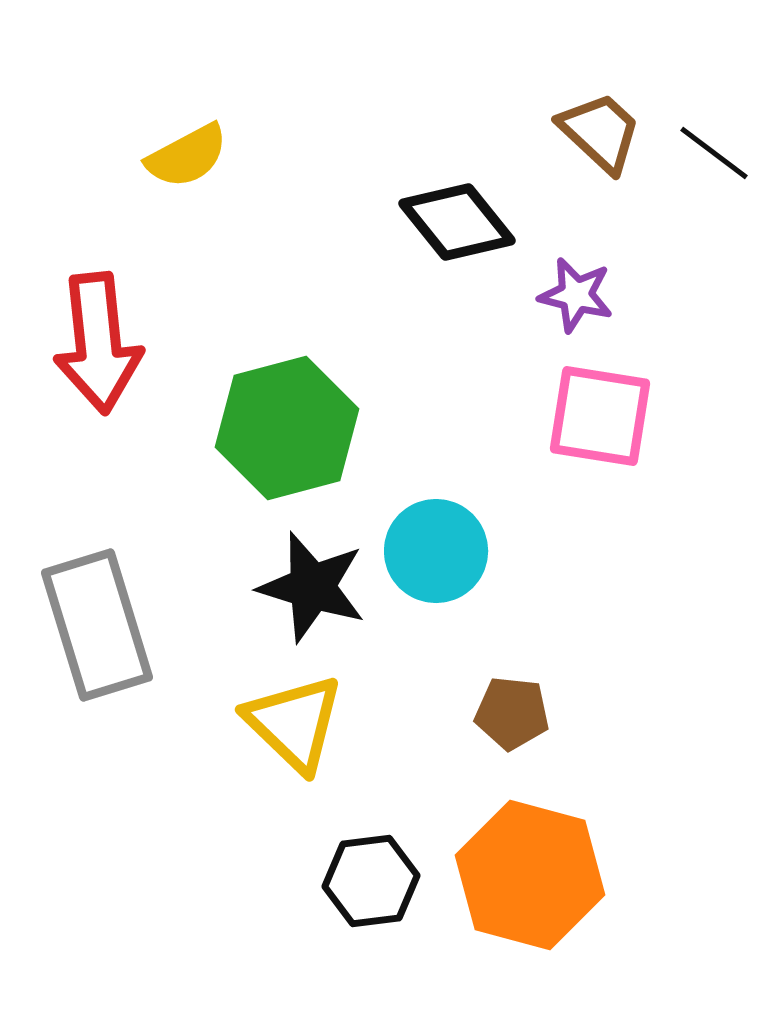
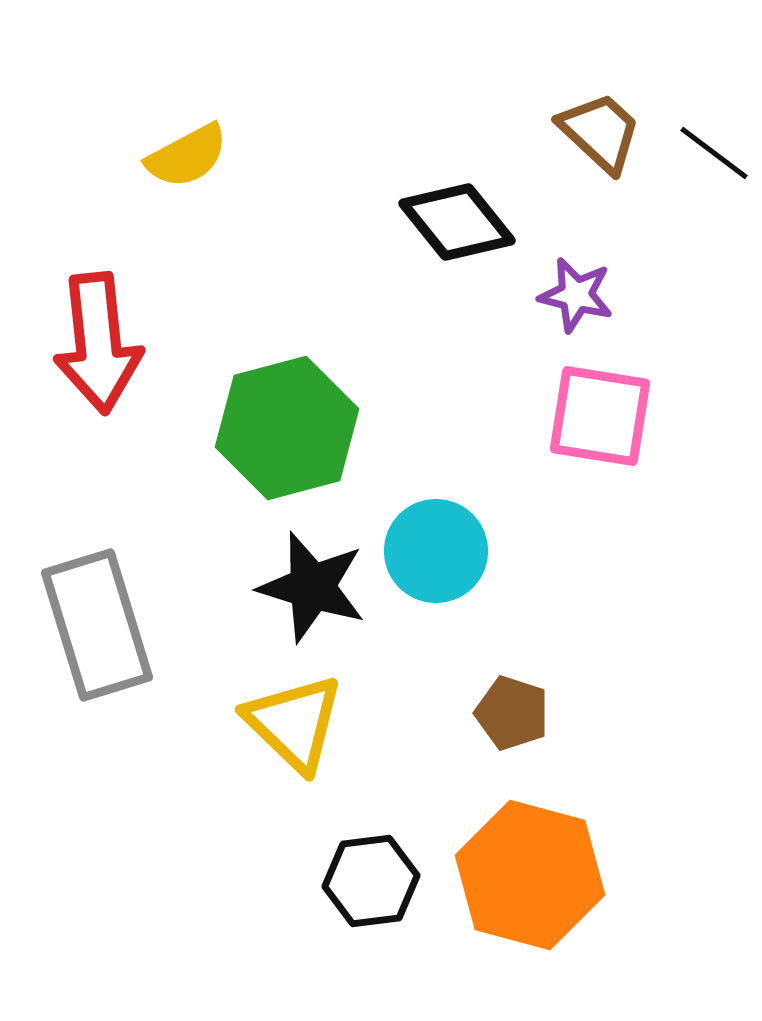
brown pentagon: rotated 12 degrees clockwise
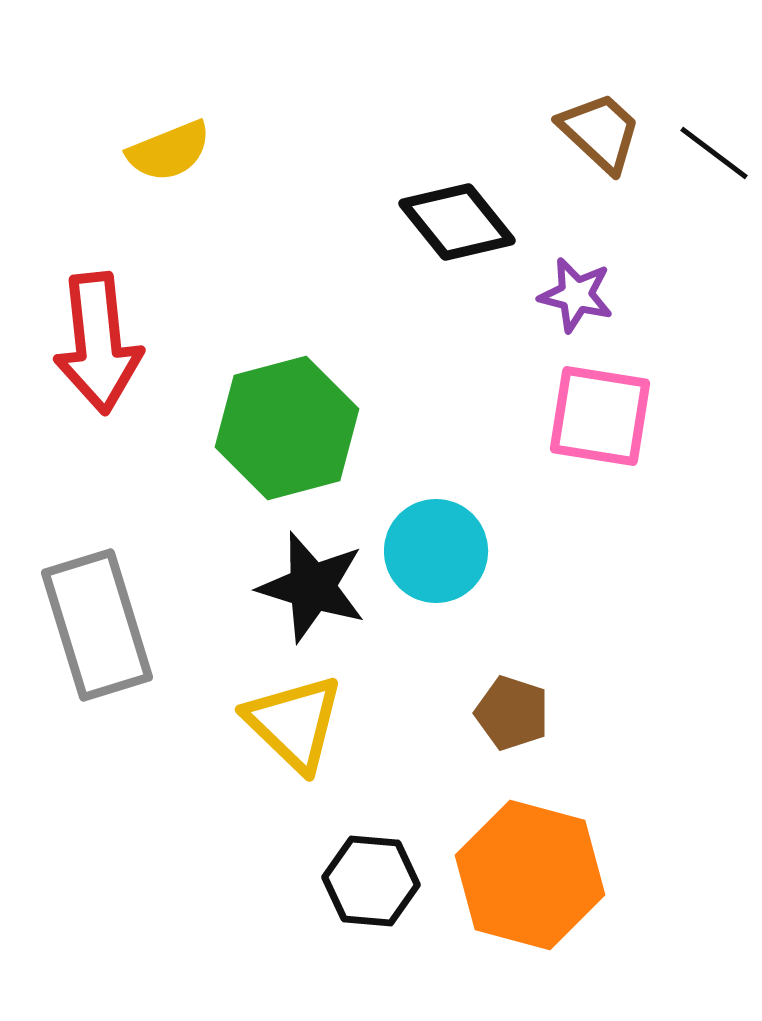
yellow semicircle: moved 18 px left, 5 px up; rotated 6 degrees clockwise
black hexagon: rotated 12 degrees clockwise
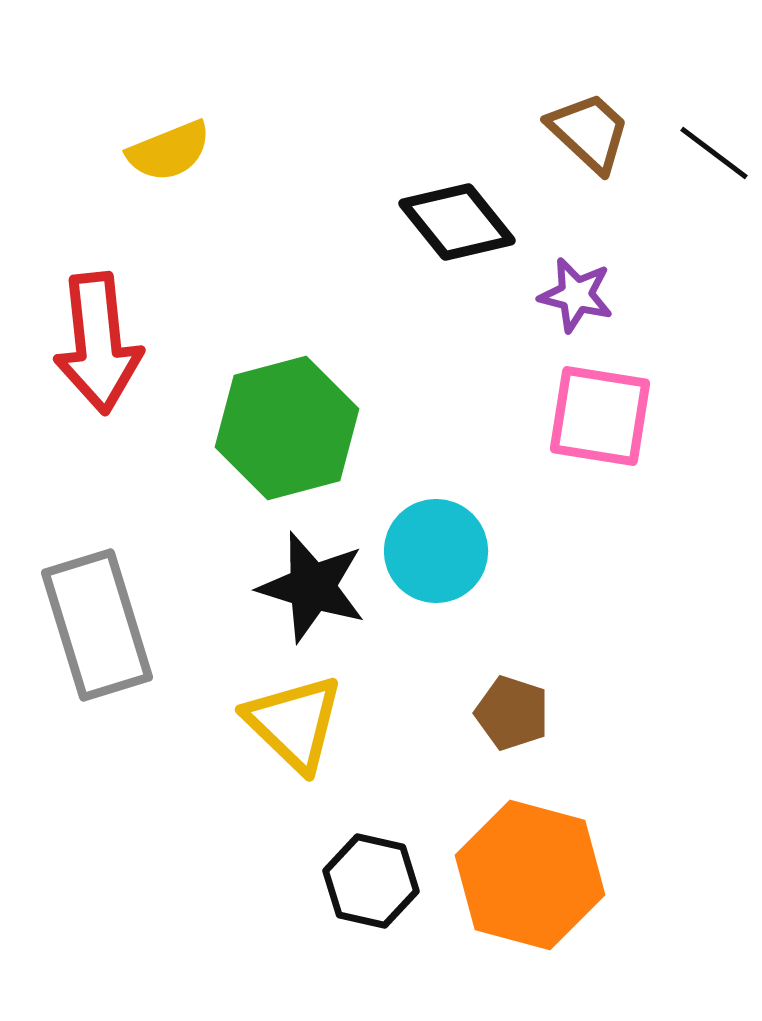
brown trapezoid: moved 11 px left
black hexagon: rotated 8 degrees clockwise
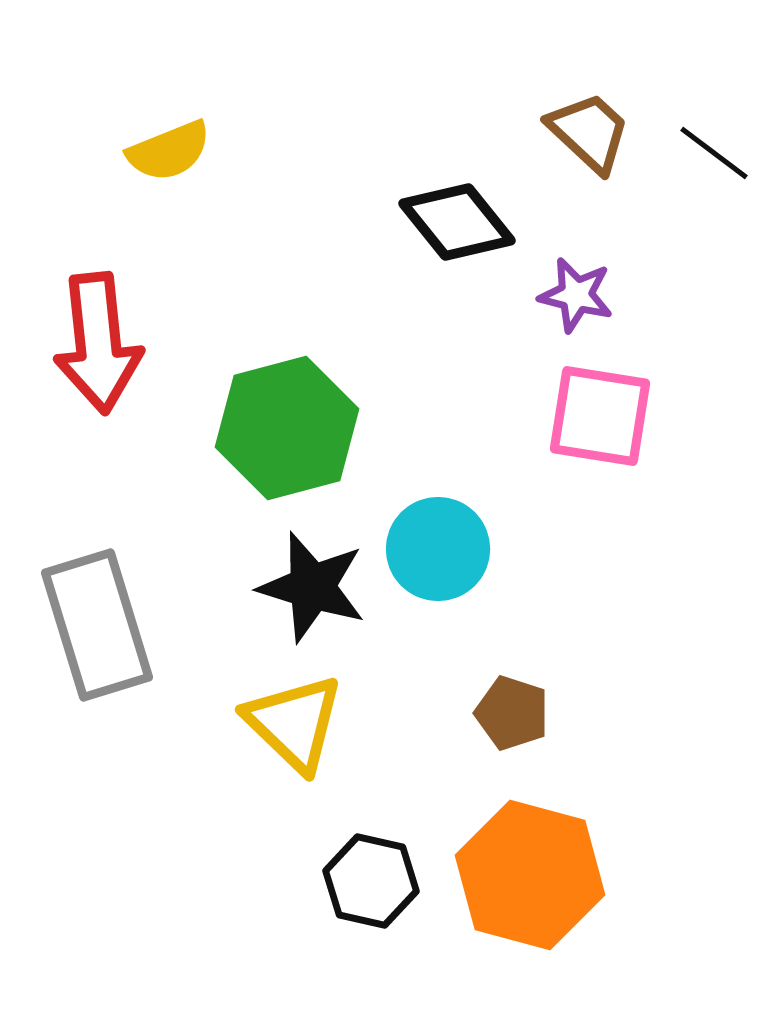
cyan circle: moved 2 px right, 2 px up
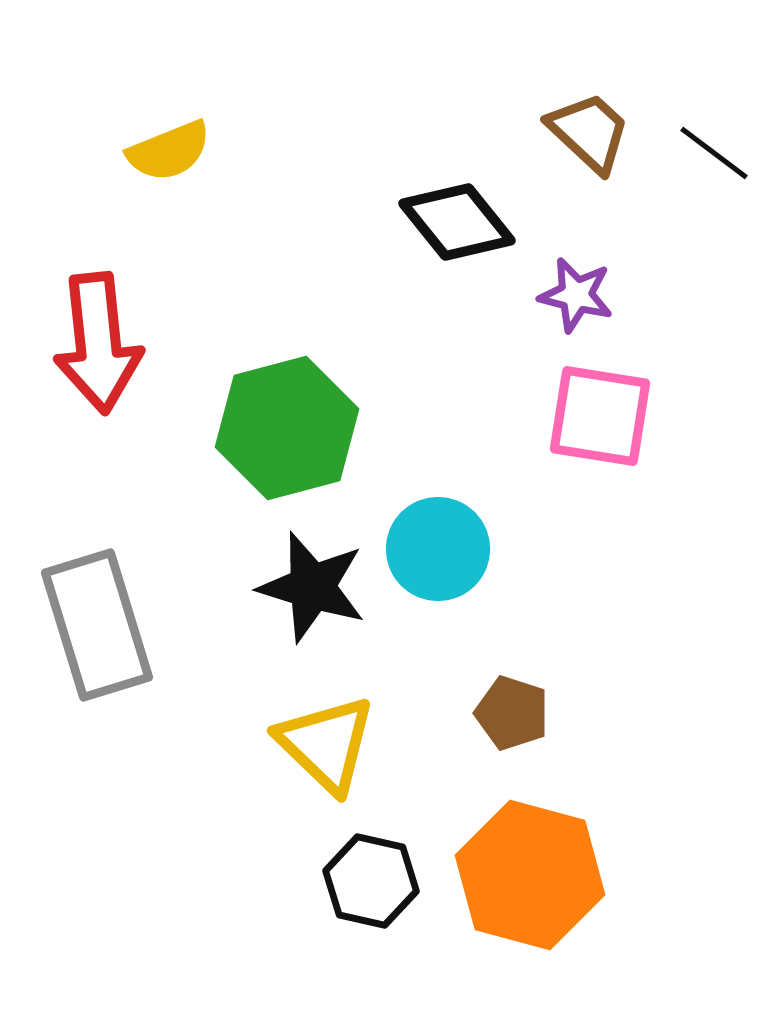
yellow triangle: moved 32 px right, 21 px down
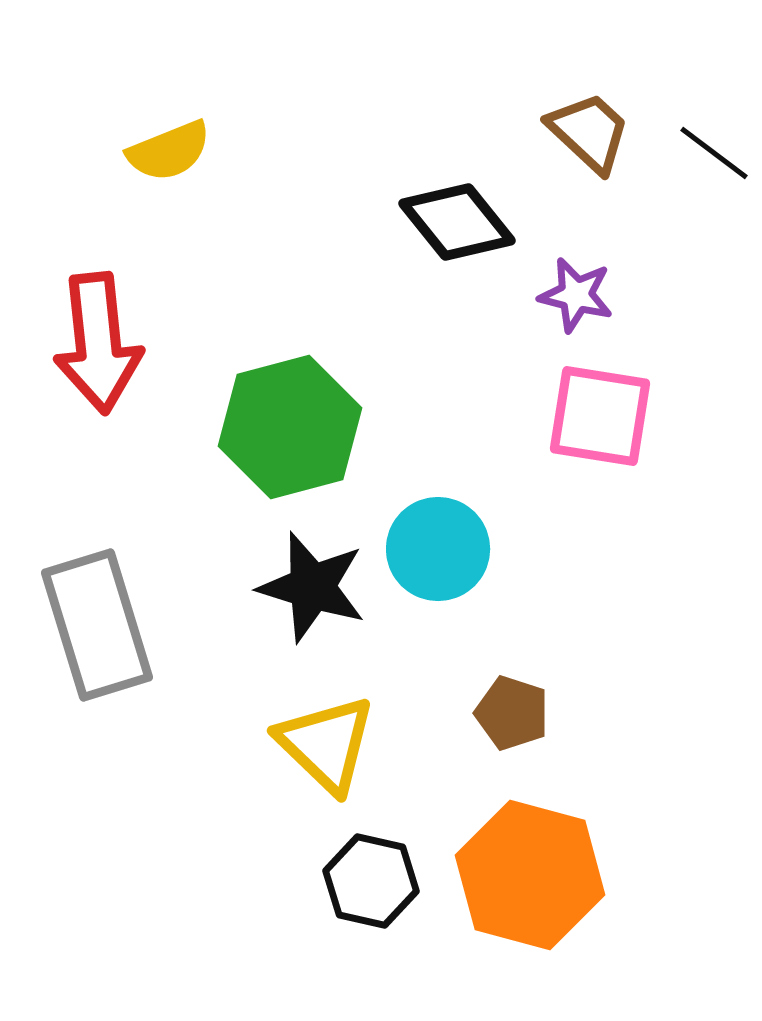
green hexagon: moved 3 px right, 1 px up
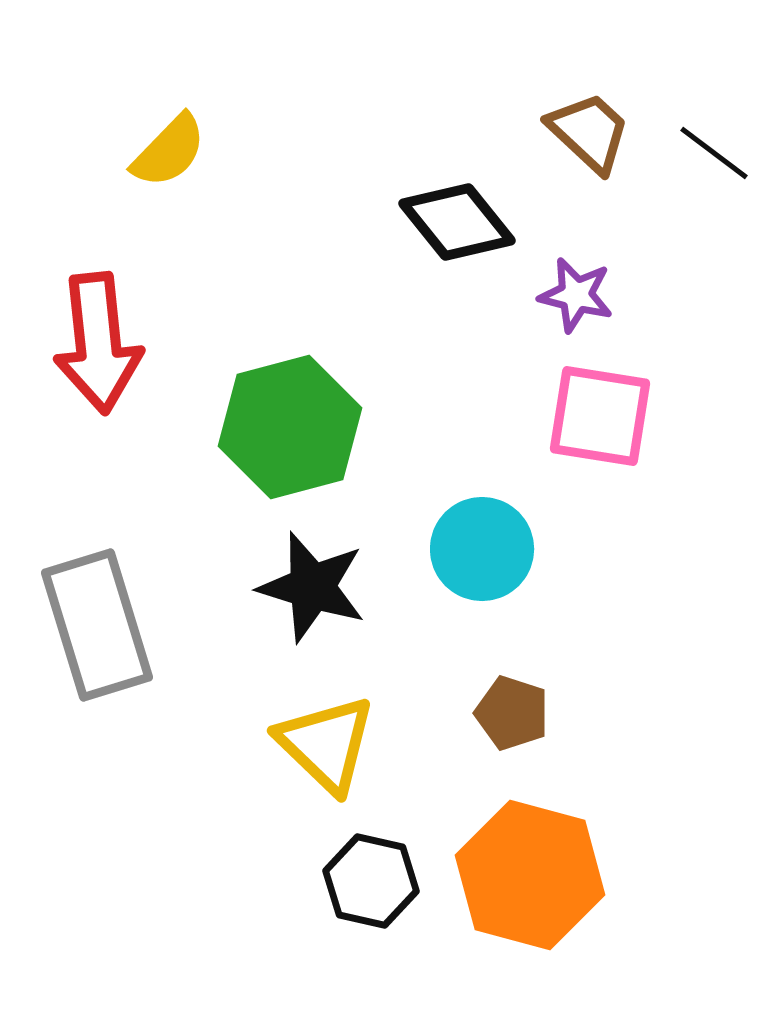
yellow semicircle: rotated 24 degrees counterclockwise
cyan circle: moved 44 px right
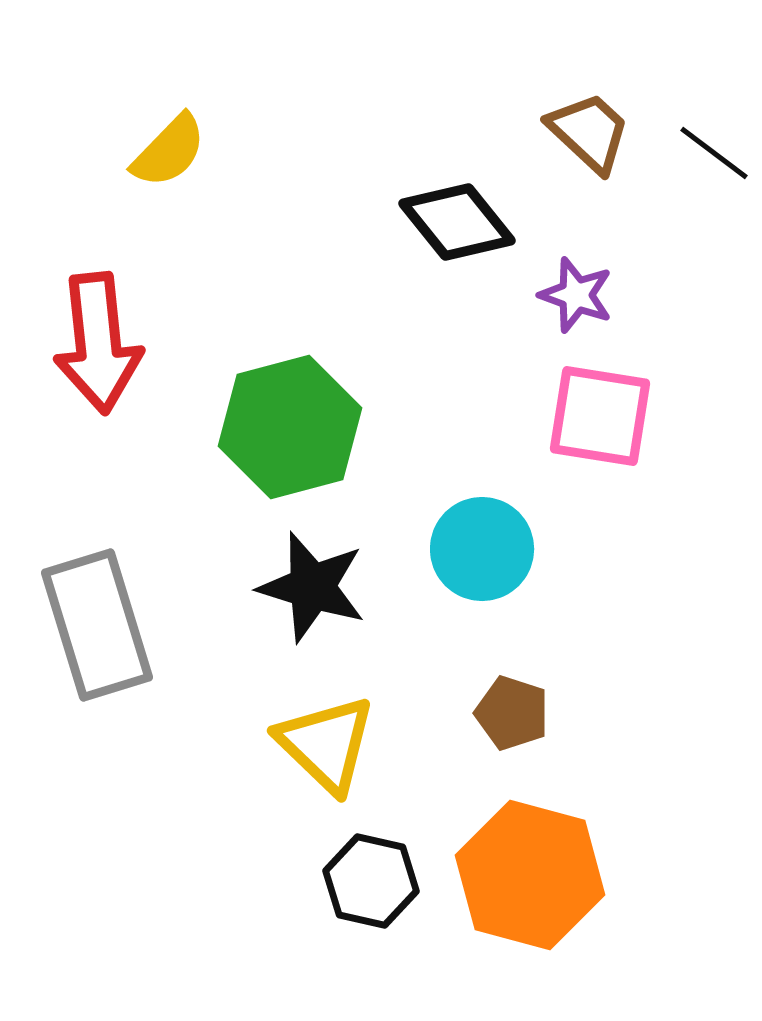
purple star: rotated 6 degrees clockwise
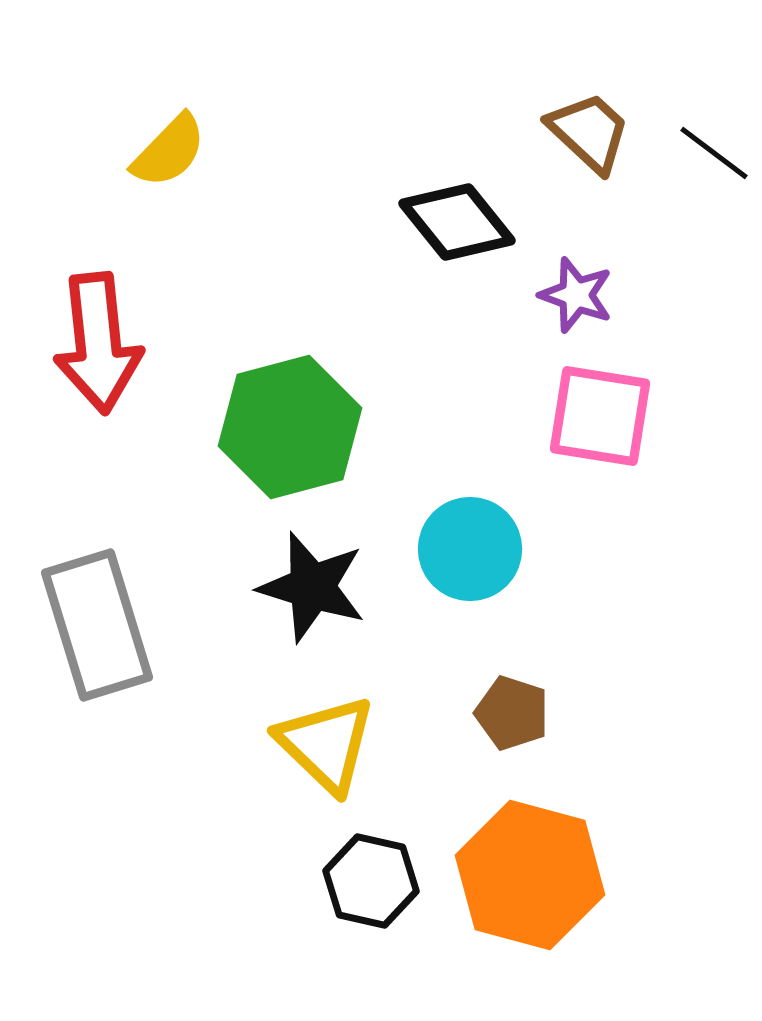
cyan circle: moved 12 px left
